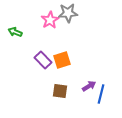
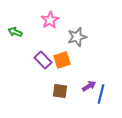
gray star: moved 9 px right, 24 px down; rotated 12 degrees counterclockwise
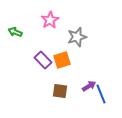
blue line: rotated 36 degrees counterclockwise
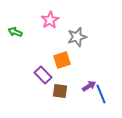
purple rectangle: moved 15 px down
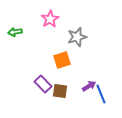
pink star: moved 1 px up
green arrow: rotated 32 degrees counterclockwise
purple rectangle: moved 9 px down
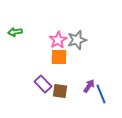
pink star: moved 8 px right, 21 px down
gray star: moved 3 px down
orange square: moved 3 px left, 3 px up; rotated 18 degrees clockwise
purple arrow: rotated 24 degrees counterclockwise
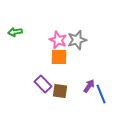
pink star: rotated 18 degrees counterclockwise
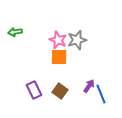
purple rectangle: moved 9 px left, 6 px down; rotated 18 degrees clockwise
brown square: rotated 28 degrees clockwise
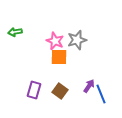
pink star: moved 3 px left, 1 px down
purple rectangle: rotated 42 degrees clockwise
